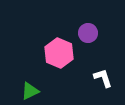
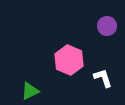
purple circle: moved 19 px right, 7 px up
pink hexagon: moved 10 px right, 7 px down
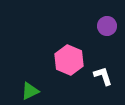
white L-shape: moved 2 px up
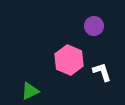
purple circle: moved 13 px left
white L-shape: moved 1 px left, 4 px up
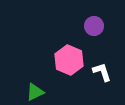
green triangle: moved 5 px right, 1 px down
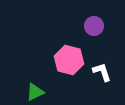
pink hexagon: rotated 8 degrees counterclockwise
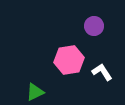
pink hexagon: rotated 24 degrees counterclockwise
white L-shape: rotated 15 degrees counterclockwise
